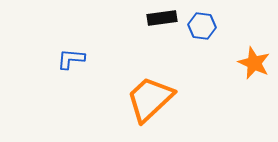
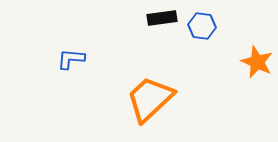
orange star: moved 3 px right, 1 px up
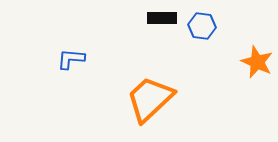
black rectangle: rotated 8 degrees clockwise
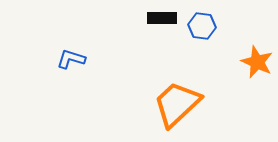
blue L-shape: rotated 12 degrees clockwise
orange trapezoid: moved 27 px right, 5 px down
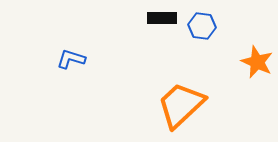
orange trapezoid: moved 4 px right, 1 px down
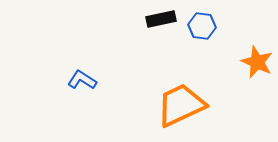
black rectangle: moved 1 px left, 1 px down; rotated 12 degrees counterclockwise
blue L-shape: moved 11 px right, 21 px down; rotated 16 degrees clockwise
orange trapezoid: rotated 18 degrees clockwise
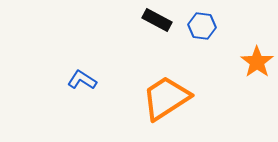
black rectangle: moved 4 px left, 1 px down; rotated 40 degrees clockwise
orange star: rotated 12 degrees clockwise
orange trapezoid: moved 15 px left, 7 px up; rotated 8 degrees counterclockwise
